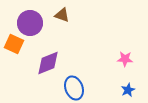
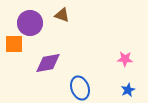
orange square: rotated 24 degrees counterclockwise
purple diamond: rotated 12 degrees clockwise
blue ellipse: moved 6 px right
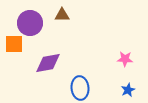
brown triangle: rotated 21 degrees counterclockwise
blue ellipse: rotated 15 degrees clockwise
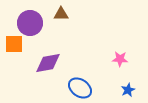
brown triangle: moved 1 px left, 1 px up
pink star: moved 5 px left
blue ellipse: rotated 50 degrees counterclockwise
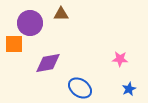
blue star: moved 1 px right, 1 px up
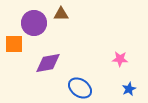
purple circle: moved 4 px right
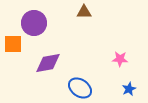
brown triangle: moved 23 px right, 2 px up
orange square: moved 1 px left
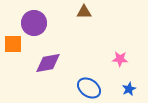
blue ellipse: moved 9 px right
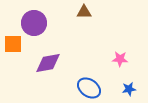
blue star: rotated 16 degrees clockwise
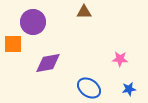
purple circle: moved 1 px left, 1 px up
